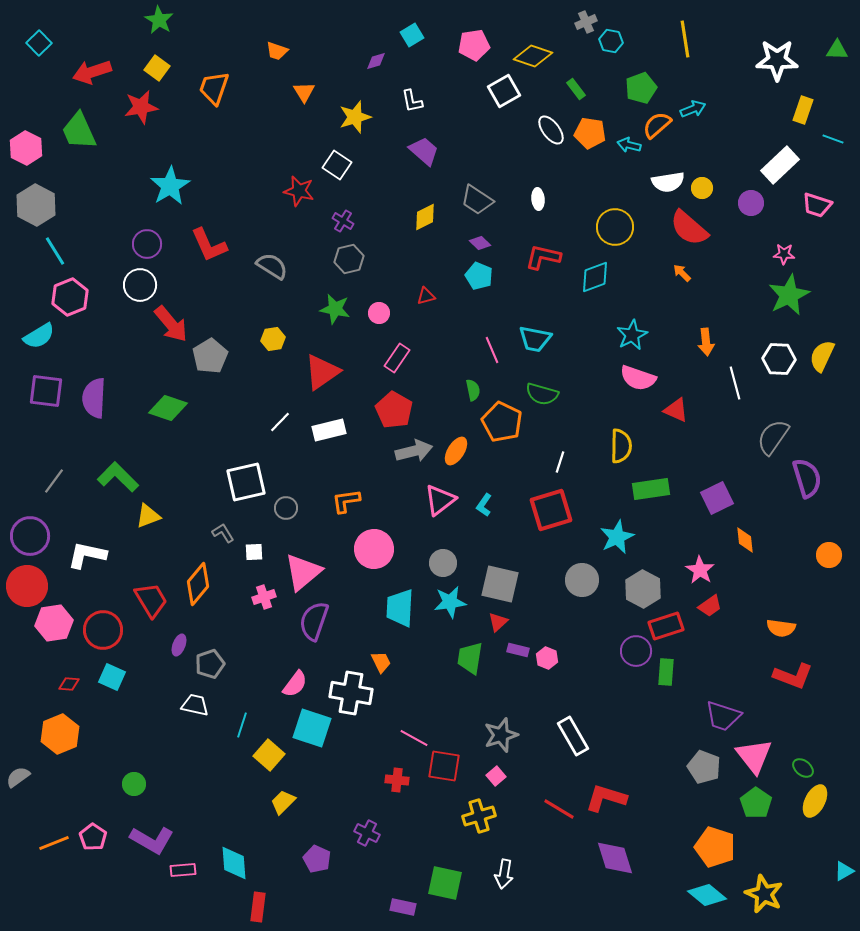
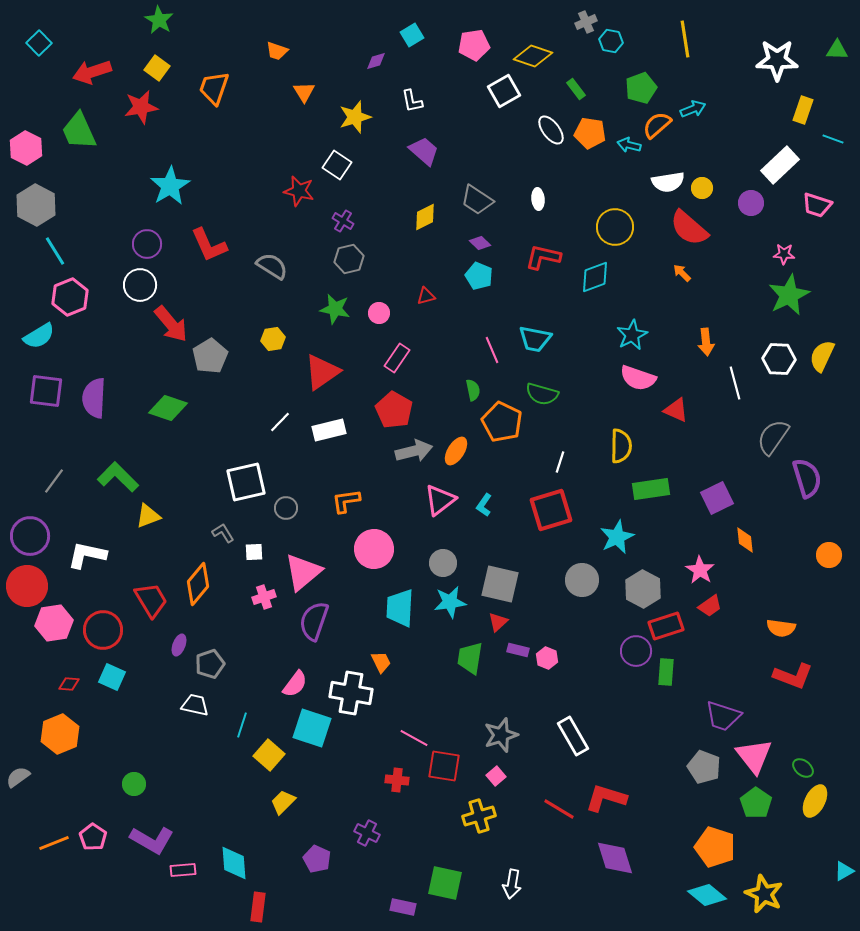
white arrow at (504, 874): moved 8 px right, 10 px down
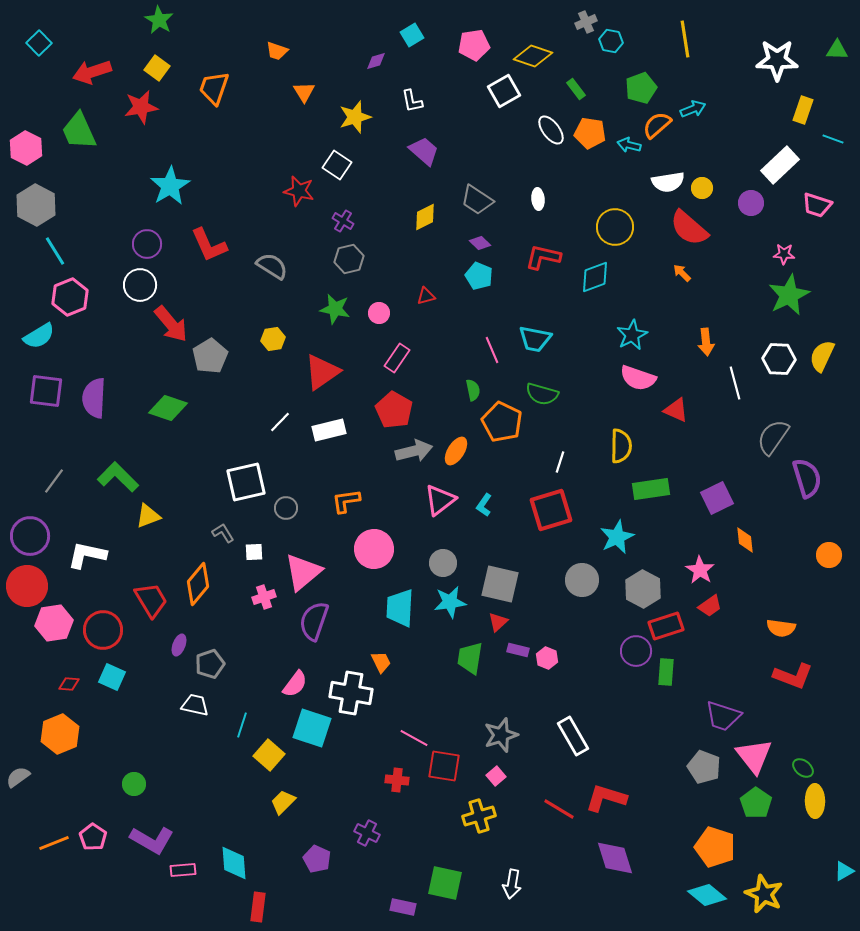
yellow ellipse at (815, 801): rotated 28 degrees counterclockwise
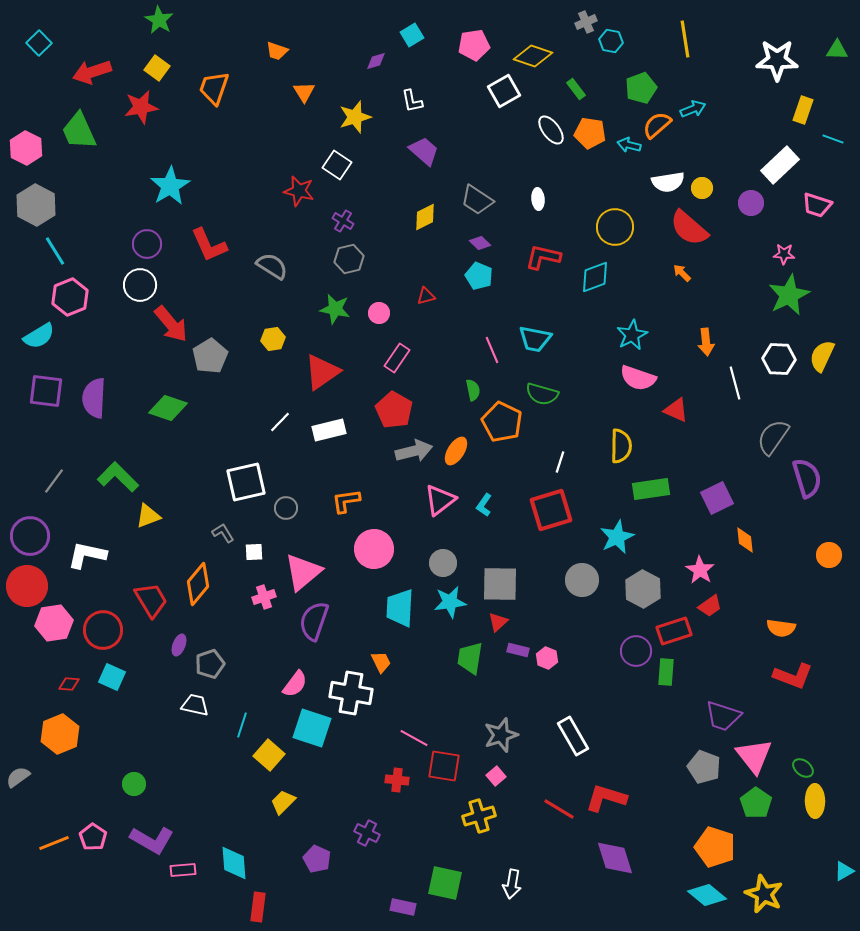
gray square at (500, 584): rotated 12 degrees counterclockwise
red rectangle at (666, 626): moved 8 px right, 5 px down
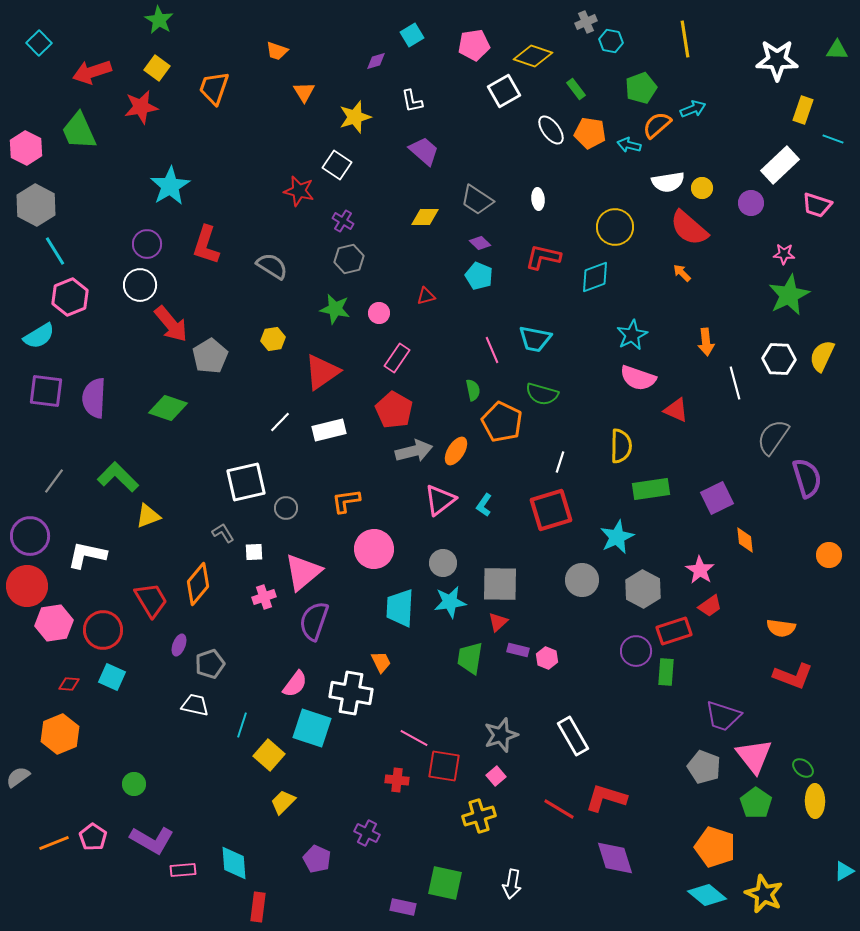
yellow diamond at (425, 217): rotated 28 degrees clockwise
red L-shape at (209, 245): moved 3 px left; rotated 42 degrees clockwise
